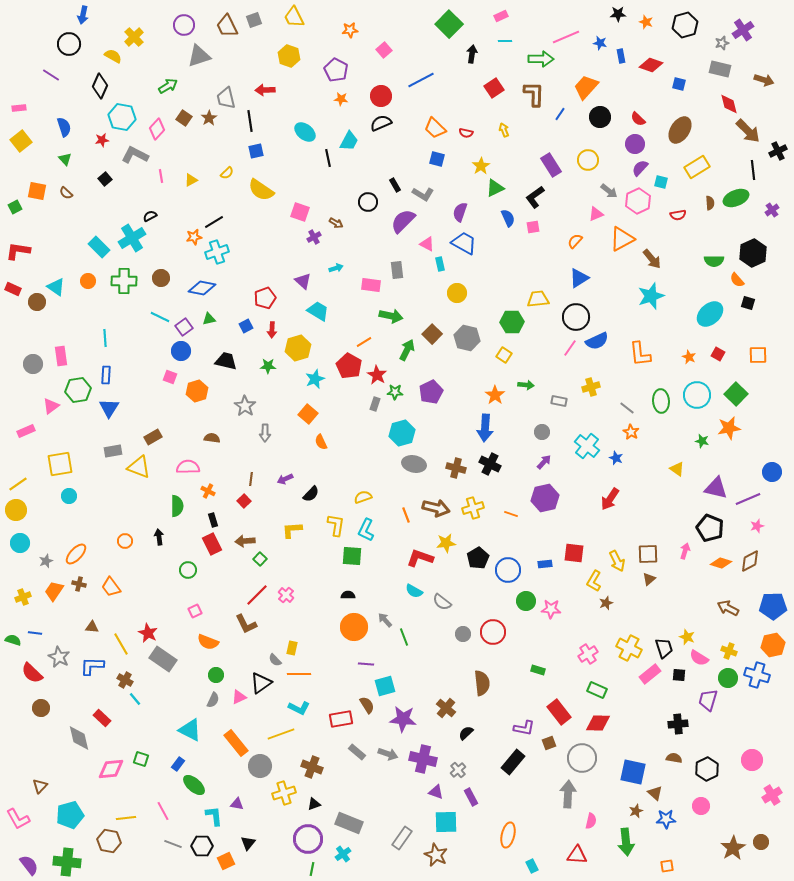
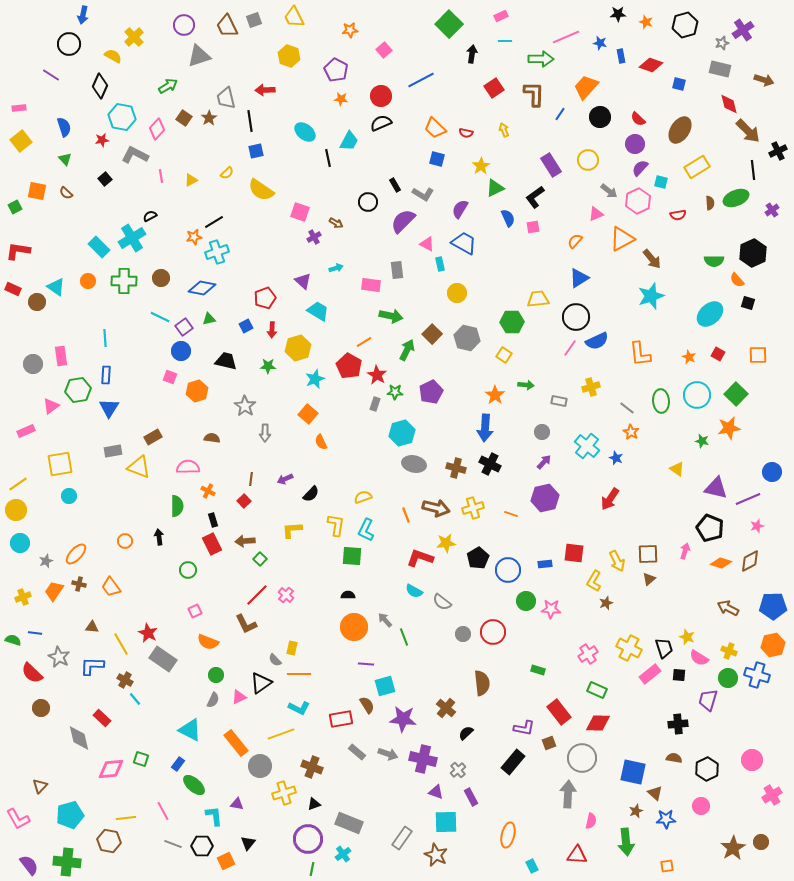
purple semicircle at (460, 212): moved 3 px up; rotated 12 degrees clockwise
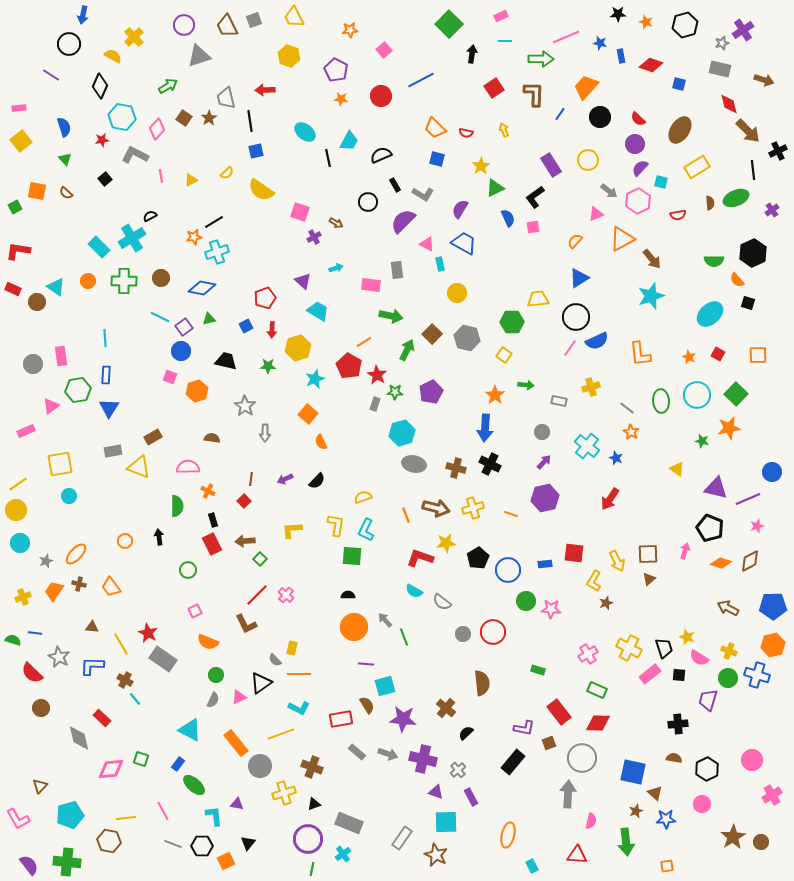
black semicircle at (381, 123): moved 32 px down
black semicircle at (311, 494): moved 6 px right, 13 px up
pink circle at (701, 806): moved 1 px right, 2 px up
brown star at (733, 848): moved 11 px up
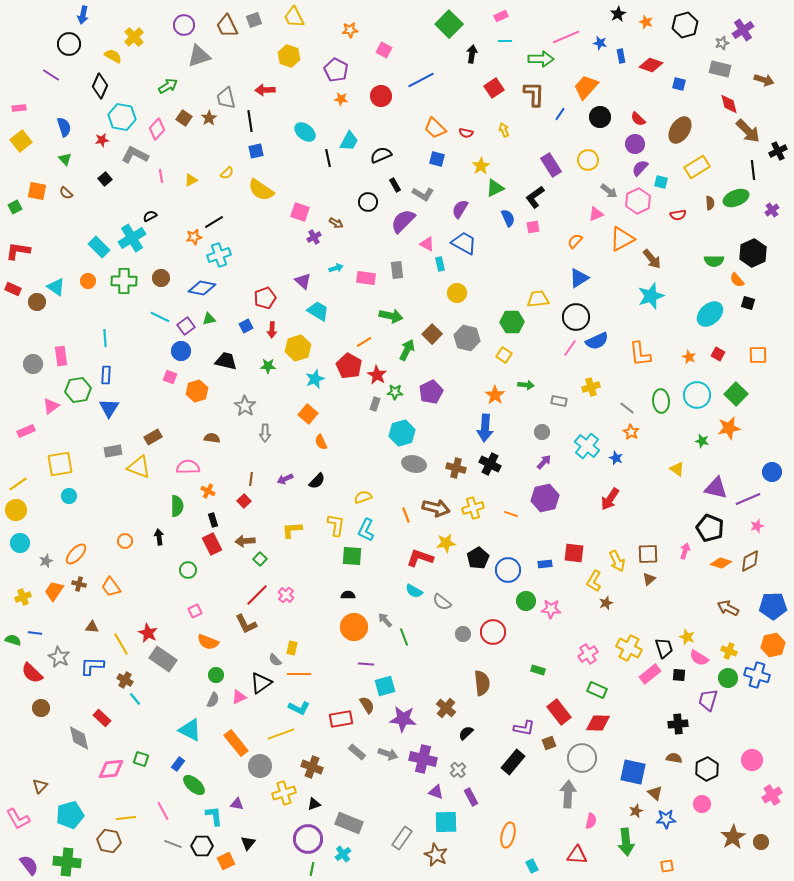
black star at (618, 14): rotated 28 degrees counterclockwise
pink square at (384, 50): rotated 21 degrees counterclockwise
cyan cross at (217, 252): moved 2 px right, 3 px down
pink rectangle at (371, 285): moved 5 px left, 7 px up
purple square at (184, 327): moved 2 px right, 1 px up
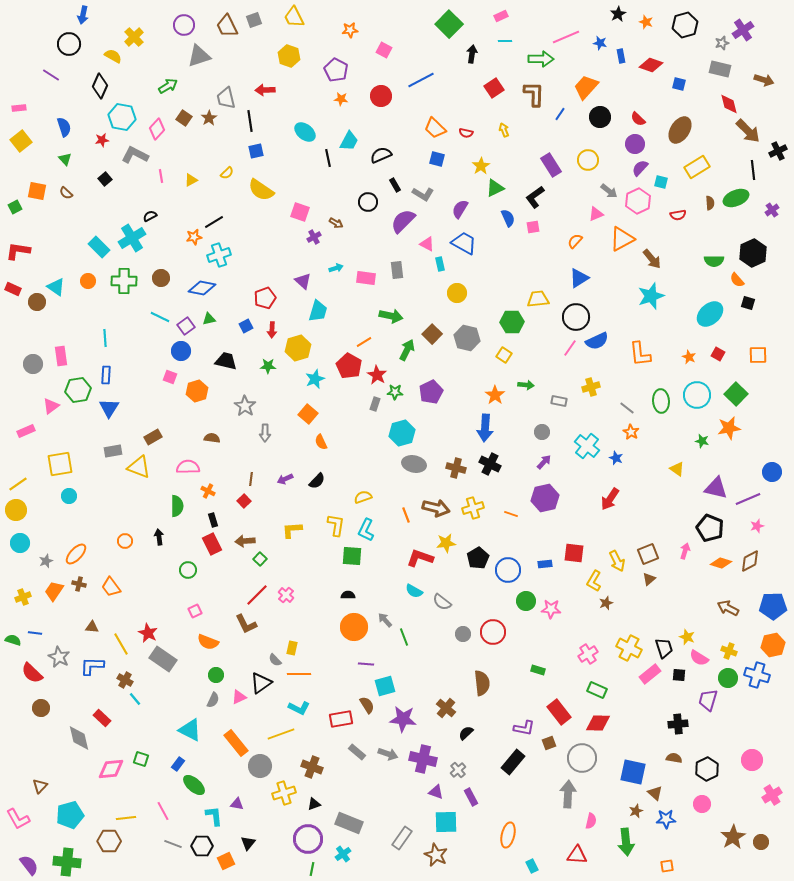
cyan trapezoid at (318, 311): rotated 75 degrees clockwise
brown square at (648, 554): rotated 20 degrees counterclockwise
brown hexagon at (109, 841): rotated 10 degrees counterclockwise
